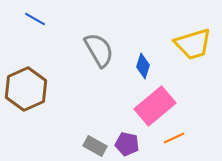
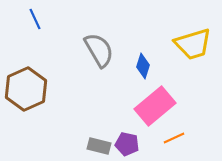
blue line: rotated 35 degrees clockwise
gray rectangle: moved 4 px right; rotated 15 degrees counterclockwise
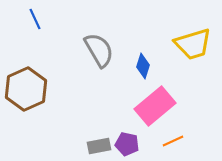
orange line: moved 1 px left, 3 px down
gray rectangle: rotated 25 degrees counterclockwise
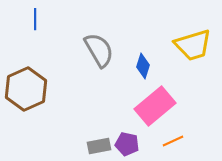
blue line: rotated 25 degrees clockwise
yellow trapezoid: moved 1 px down
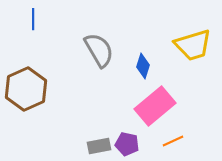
blue line: moved 2 px left
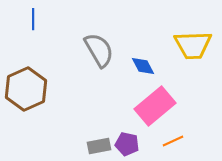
yellow trapezoid: rotated 15 degrees clockwise
blue diamond: rotated 45 degrees counterclockwise
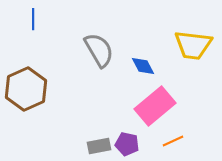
yellow trapezoid: rotated 9 degrees clockwise
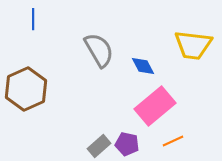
gray rectangle: rotated 30 degrees counterclockwise
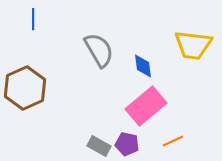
blue diamond: rotated 20 degrees clockwise
brown hexagon: moved 1 px left, 1 px up
pink rectangle: moved 9 px left
gray rectangle: rotated 70 degrees clockwise
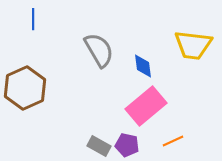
purple pentagon: moved 1 px down
